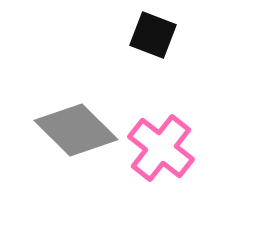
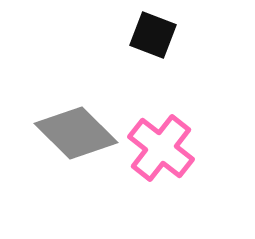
gray diamond: moved 3 px down
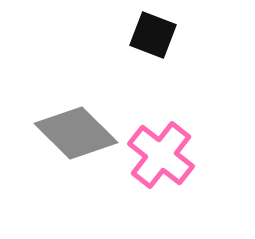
pink cross: moved 7 px down
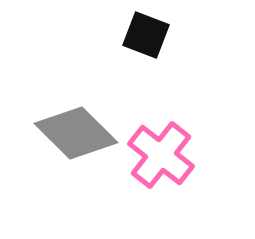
black square: moved 7 px left
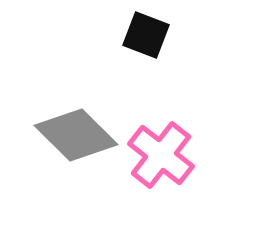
gray diamond: moved 2 px down
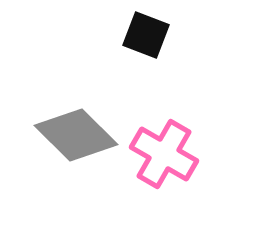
pink cross: moved 3 px right, 1 px up; rotated 8 degrees counterclockwise
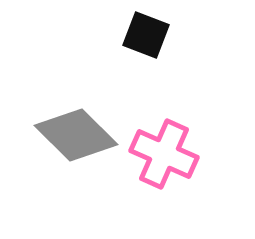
pink cross: rotated 6 degrees counterclockwise
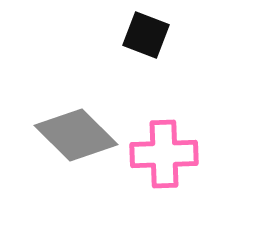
pink cross: rotated 26 degrees counterclockwise
